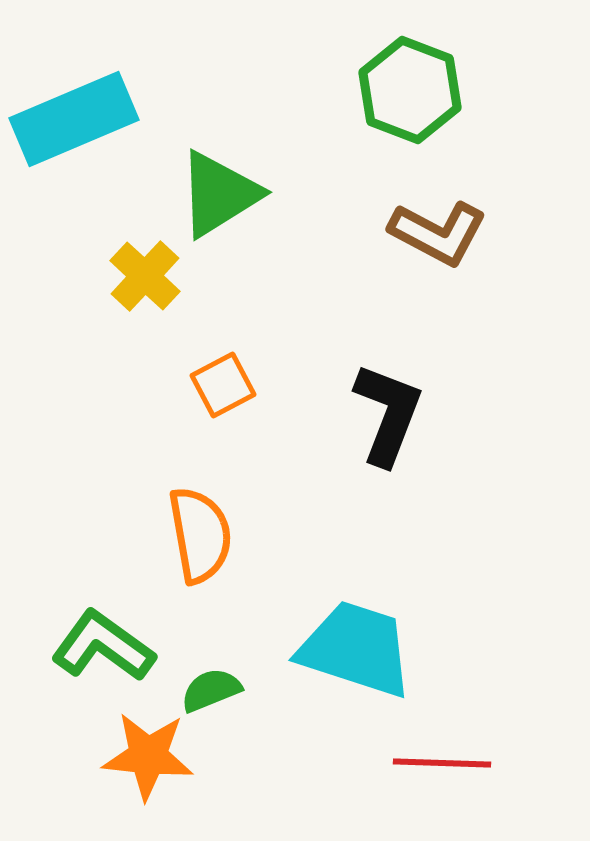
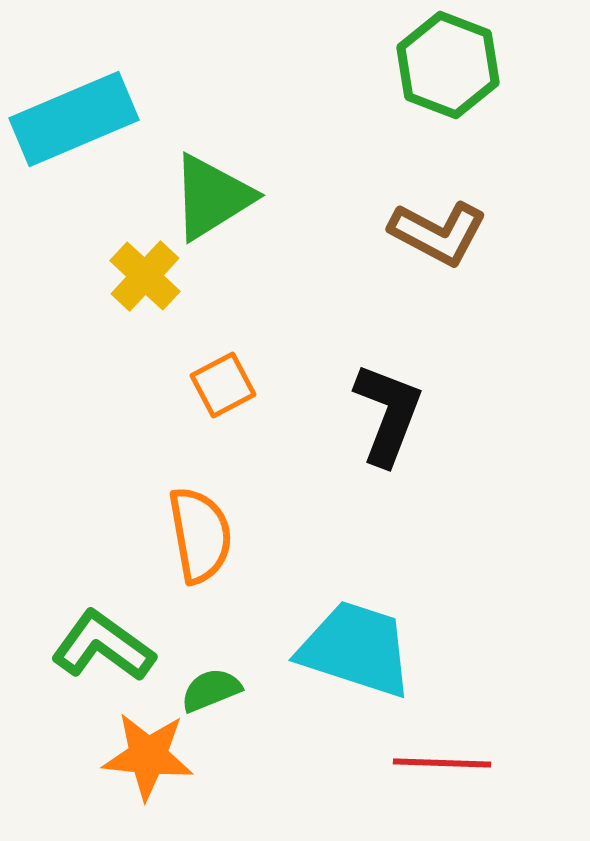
green hexagon: moved 38 px right, 25 px up
green triangle: moved 7 px left, 3 px down
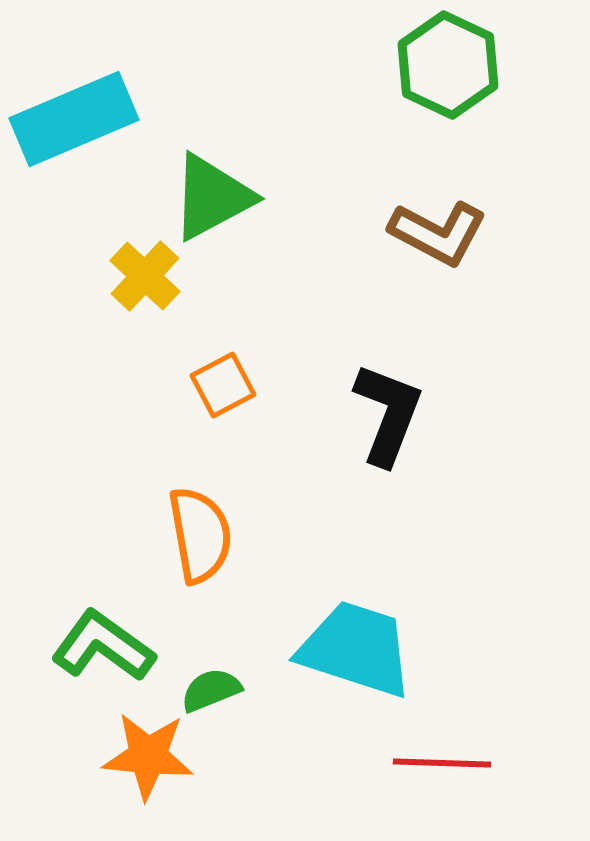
green hexagon: rotated 4 degrees clockwise
green triangle: rotated 4 degrees clockwise
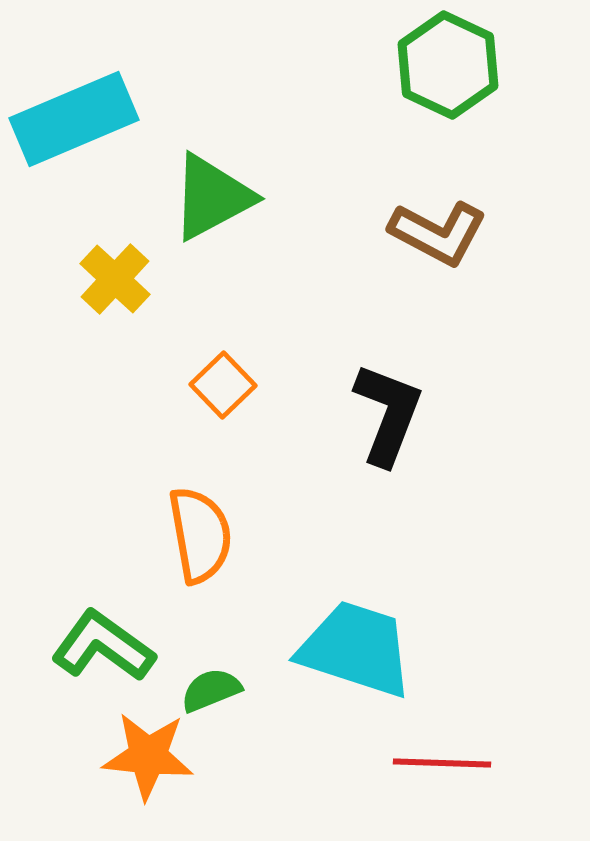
yellow cross: moved 30 px left, 3 px down
orange square: rotated 16 degrees counterclockwise
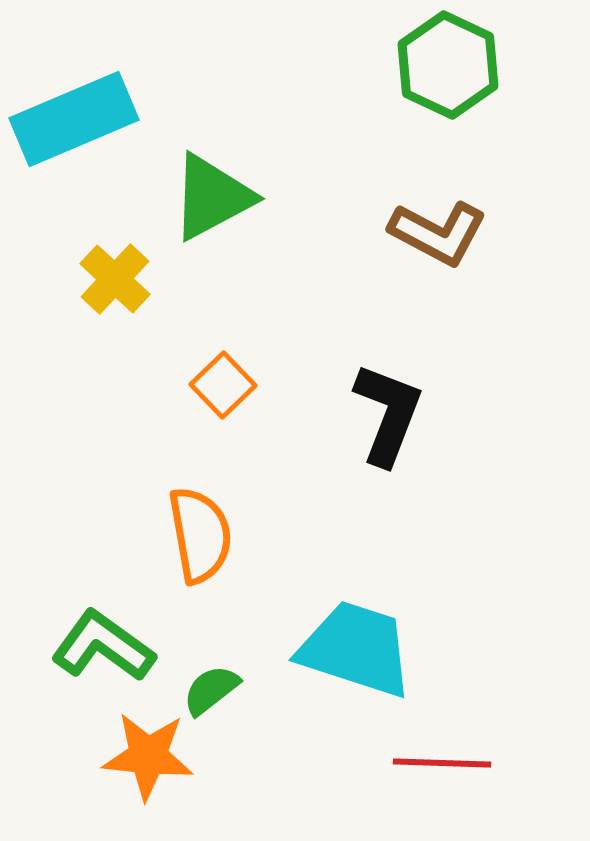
green semicircle: rotated 16 degrees counterclockwise
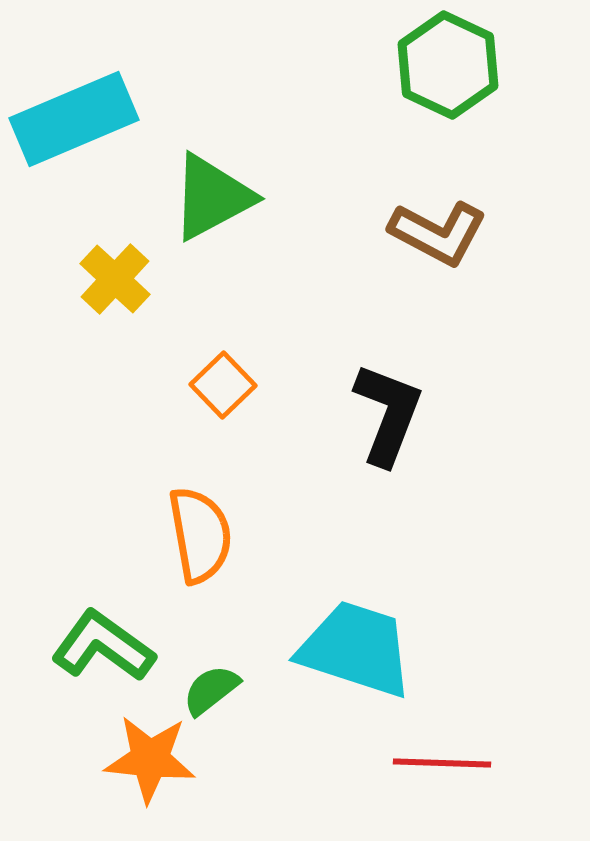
orange star: moved 2 px right, 3 px down
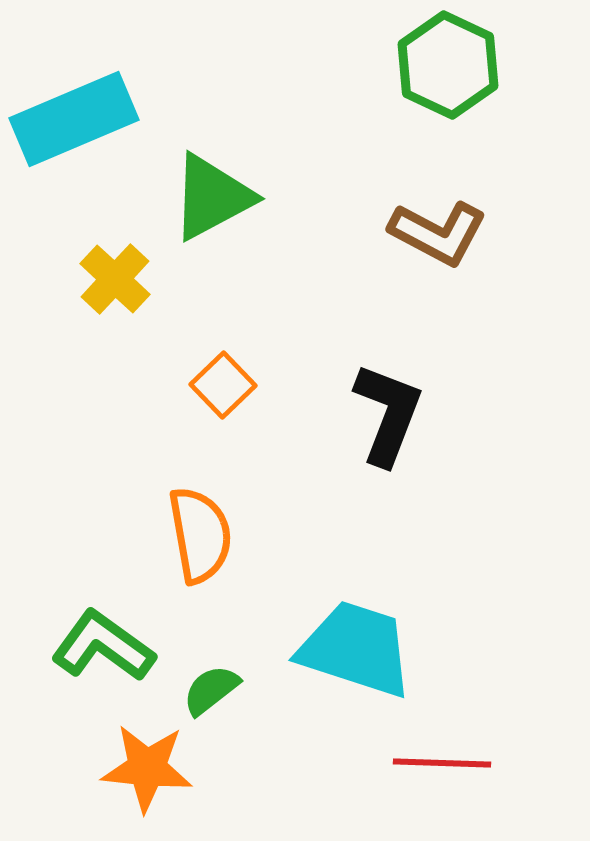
orange star: moved 3 px left, 9 px down
